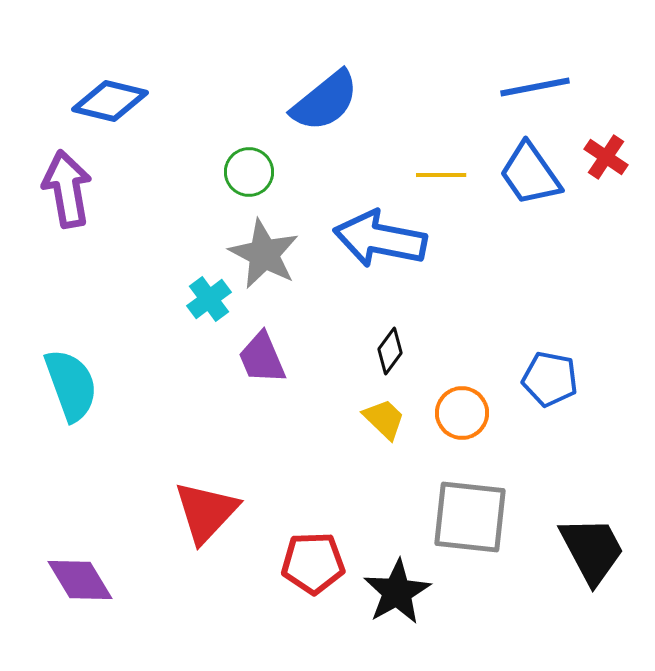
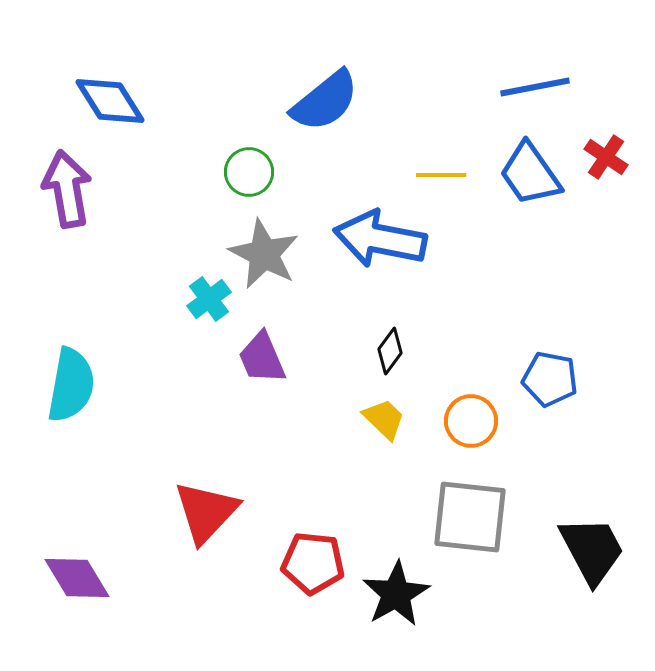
blue diamond: rotated 44 degrees clockwise
cyan semicircle: rotated 30 degrees clockwise
orange circle: moved 9 px right, 8 px down
red pentagon: rotated 8 degrees clockwise
purple diamond: moved 3 px left, 2 px up
black star: moved 1 px left, 2 px down
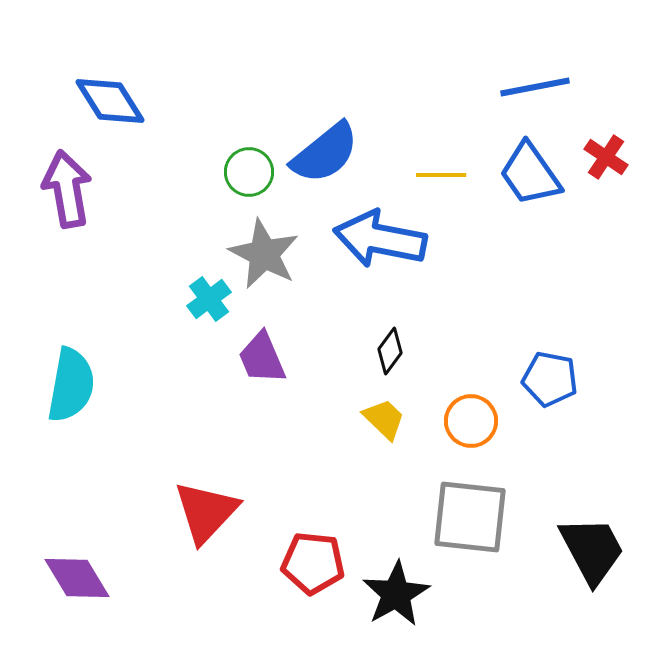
blue semicircle: moved 52 px down
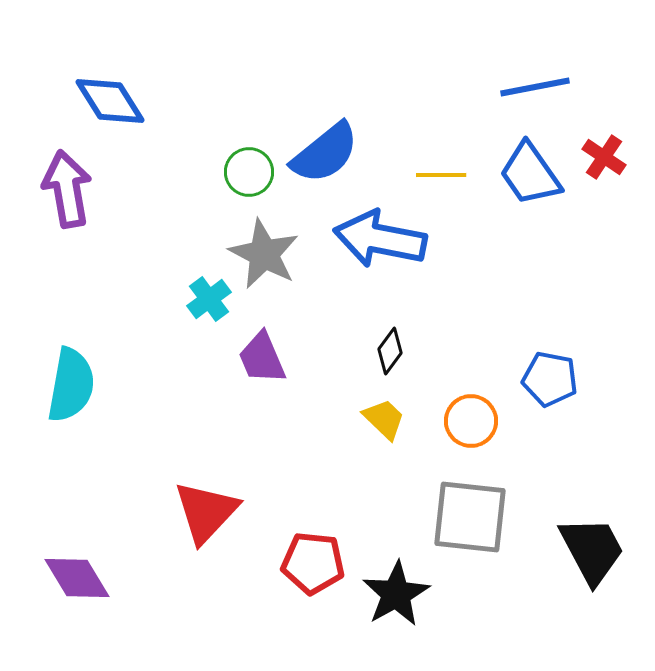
red cross: moved 2 px left
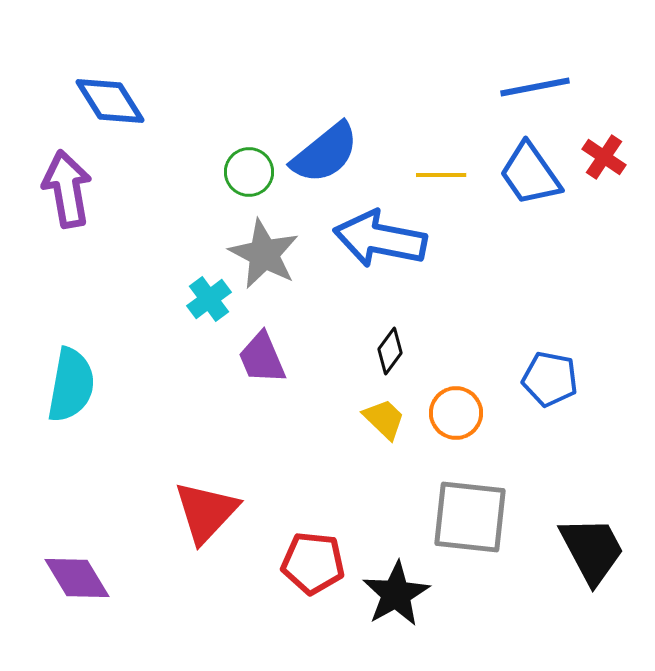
orange circle: moved 15 px left, 8 px up
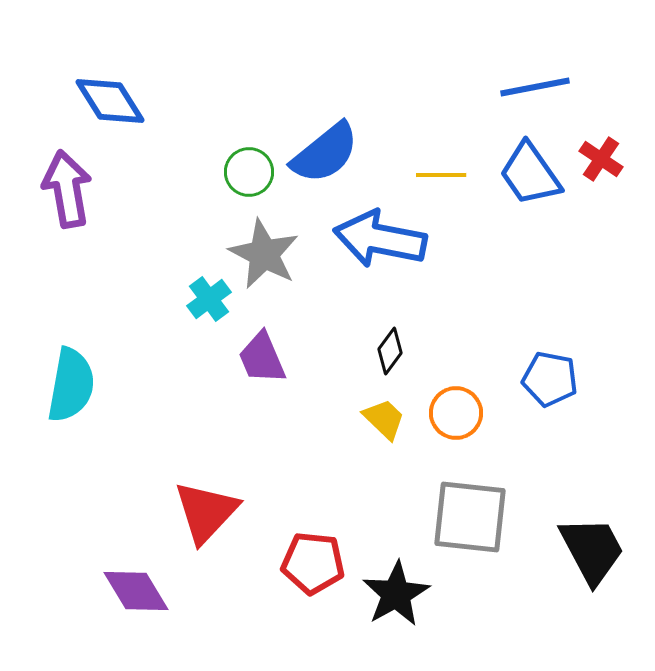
red cross: moved 3 px left, 2 px down
purple diamond: moved 59 px right, 13 px down
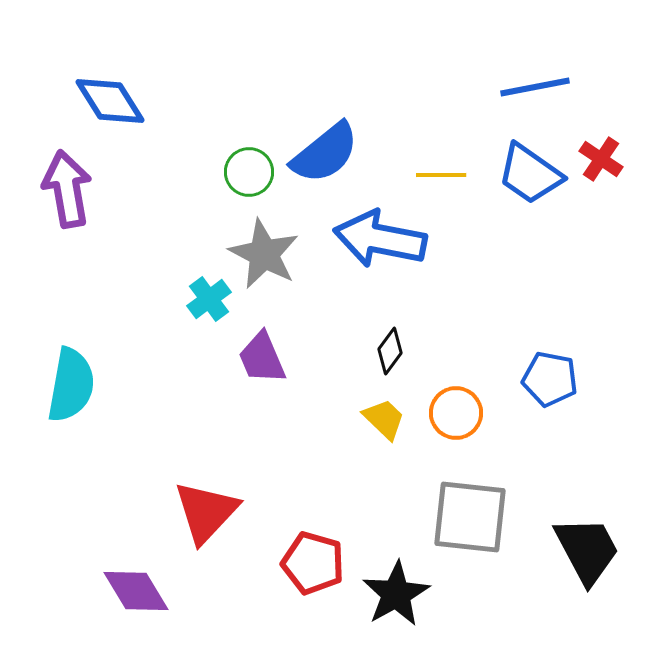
blue trapezoid: rotated 20 degrees counterclockwise
black trapezoid: moved 5 px left
red pentagon: rotated 10 degrees clockwise
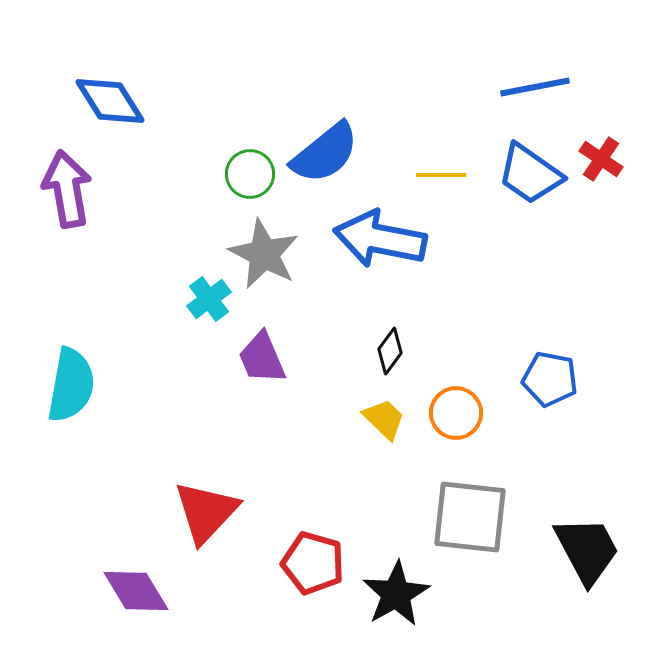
green circle: moved 1 px right, 2 px down
